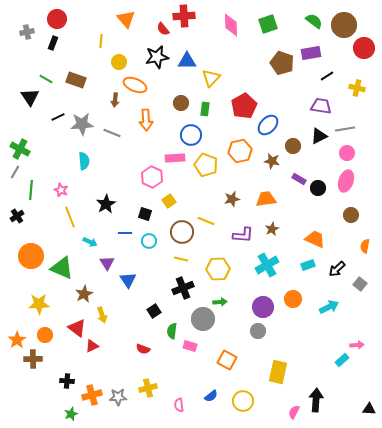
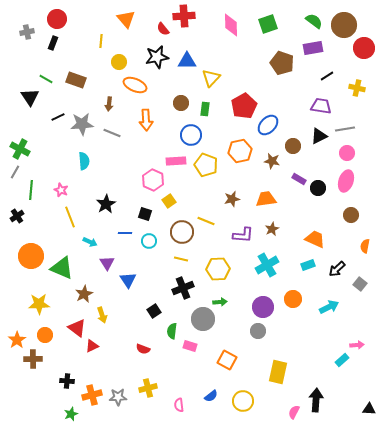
purple rectangle at (311, 53): moved 2 px right, 5 px up
brown arrow at (115, 100): moved 6 px left, 4 px down
pink rectangle at (175, 158): moved 1 px right, 3 px down
pink hexagon at (152, 177): moved 1 px right, 3 px down
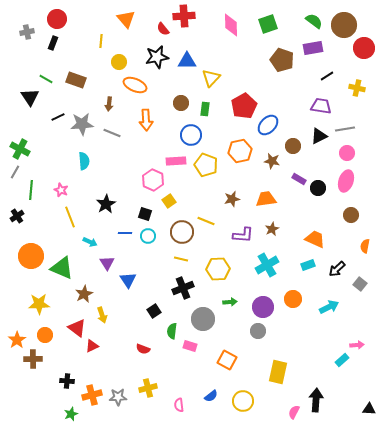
brown pentagon at (282, 63): moved 3 px up
cyan circle at (149, 241): moved 1 px left, 5 px up
green arrow at (220, 302): moved 10 px right
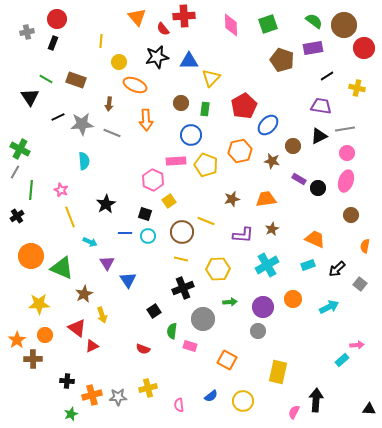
orange triangle at (126, 19): moved 11 px right, 2 px up
blue triangle at (187, 61): moved 2 px right
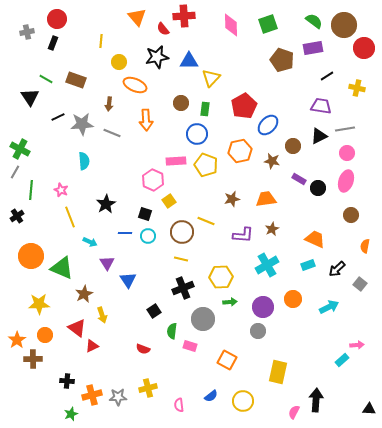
blue circle at (191, 135): moved 6 px right, 1 px up
yellow hexagon at (218, 269): moved 3 px right, 8 px down
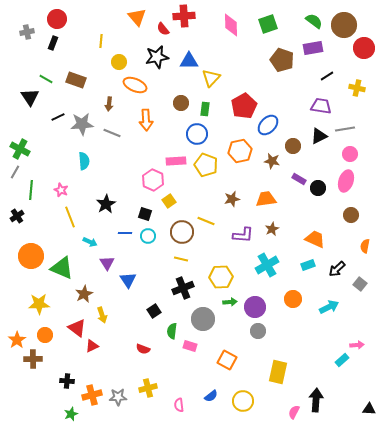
pink circle at (347, 153): moved 3 px right, 1 px down
purple circle at (263, 307): moved 8 px left
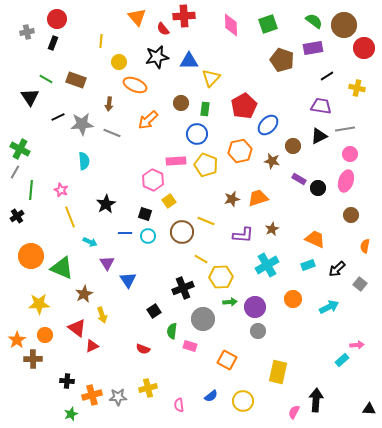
orange arrow at (146, 120): moved 2 px right; rotated 50 degrees clockwise
orange trapezoid at (266, 199): moved 8 px left, 1 px up; rotated 10 degrees counterclockwise
yellow line at (181, 259): moved 20 px right; rotated 16 degrees clockwise
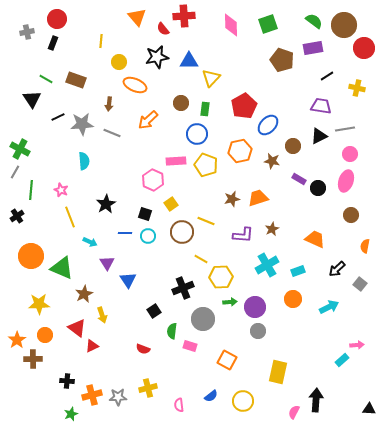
black triangle at (30, 97): moved 2 px right, 2 px down
yellow square at (169, 201): moved 2 px right, 3 px down
cyan rectangle at (308, 265): moved 10 px left, 6 px down
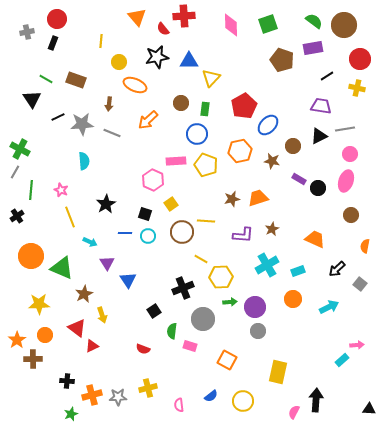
red circle at (364, 48): moved 4 px left, 11 px down
yellow line at (206, 221): rotated 18 degrees counterclockwise
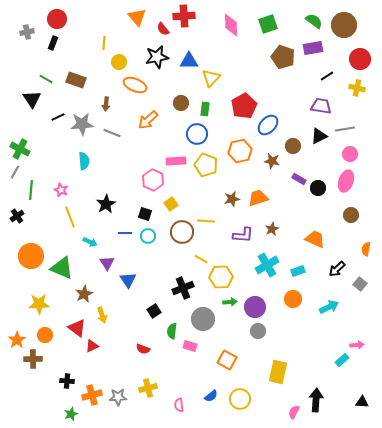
yellow line at (101, 41): moved 3 px right, 2 px down
brown pentagon at (282, 60): moved 1 px right, 3 px up
brown arrow at (109, 104): moved 3 px left
orange semicircle at (365, 246): moved 1 px right, 3 px down
yellow circle at (243, 401): moved 3 px left, 2 px up
black triangle at (369, 409): moved 7 px left, 7 px up
